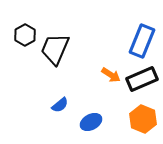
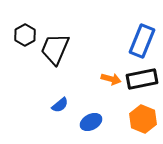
orange arrow: moved 4 px down; rotated 18 degrees counterclockwise
black rectangle: rotated 12 degrees clockwise
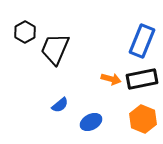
black hexagon: moved 3 px up
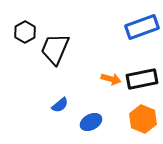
blue rectangle: moved 14 px up; rotated 48 degrees clockwise
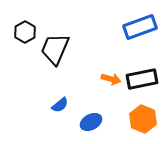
blue rectangle: moved 2 px left
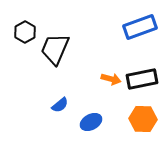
orange hexagon: rotated 20 degrees counterclockwise
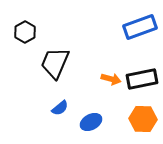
black trapezoid: moved 14 px down
blue semicircle: moved 3 px down
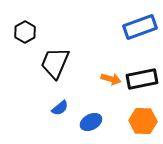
orange hexagon: moved 2 px down
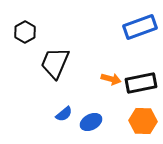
black rectangle: moved 1 px left, 4 px down
blue semicircle: moved 4 px right, 6 px down
